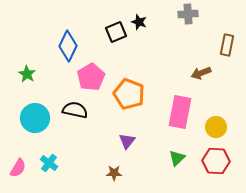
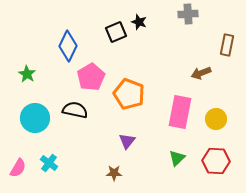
yellow circle: moved 8 px up
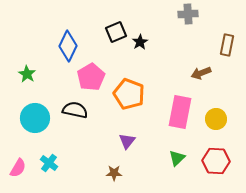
black star: moved 1 px right, 20 px down; rotated 21 degrees clockwise
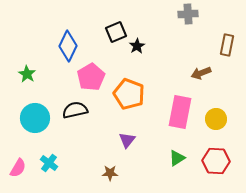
black star: moved 3 px left, 4 px down
black semicircle: rotated 25 degrees counterclockwise
purple triangle: moved 1 px up
green triangle: rotated 12 degrees clockwise
brown star: moved 4 px left
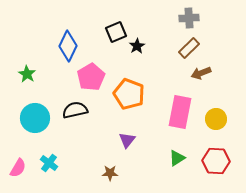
gray cross: moved 1 px right, 4 px down
brown rectangle: moved 38 px left, 3 px down; rotated 35 degrees clockwise
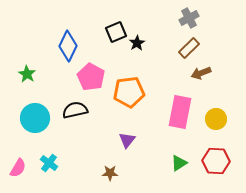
gray cross: rotated 24 degrees counterclockwise
black star: moved 3 px up
pink pentagon: rotated 12 degrees counterclockwise
orange pentagon: moved 2 px up; rotated 28 degrees counterclockwise
green triangle: moved 2 px right, 5 px down
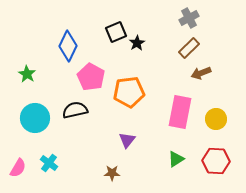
green triangle: moved 3 px left, 4 px up
brown star: moved 2 px right
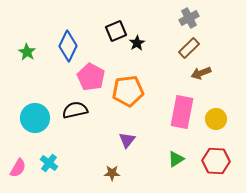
black square: moved 1 px up
green star: moved 22 px up
orange pentagon: moved 1 px left, 1 px up
pink rectangle: moved 2 px right
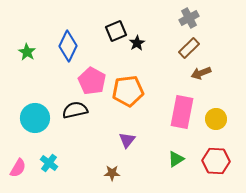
pink pentagon: moved 1 px right, 4 px down
